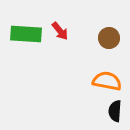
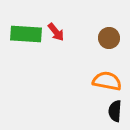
red arrow: moved 4 px left, 1 px down
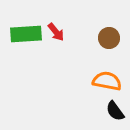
green rectangle: rotated 8 degrees counterclockwise
black semicircle: rotated 40 degrees counterclockwise
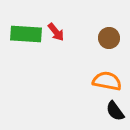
green rectangle: rotated 8 degrees clockwise
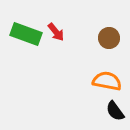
green rectangle: rotated 16 degrees clockwise
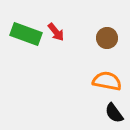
brown circle: moved 2 px left
black semicircle: moved 1 px left, 2 px down
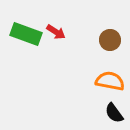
red arrow: rotated 18 degrees counterclockwise
brown circle: moved 3 px right, 2 px down
orange semicircle: moved 3 px right
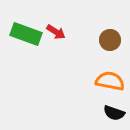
black semicircle: rotated 35 degrees counterclockwise
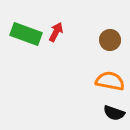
red arrow: rotated 96 degrees counterclockwise
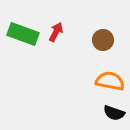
green rectangle: moved 3 px left
brown circle: moved 7 px left
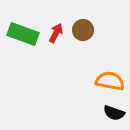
red arrow: moved 1 px down
brown circle: moved 20 px left, 10 px up
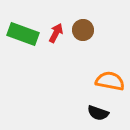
black semicircle: moved 16 px left
